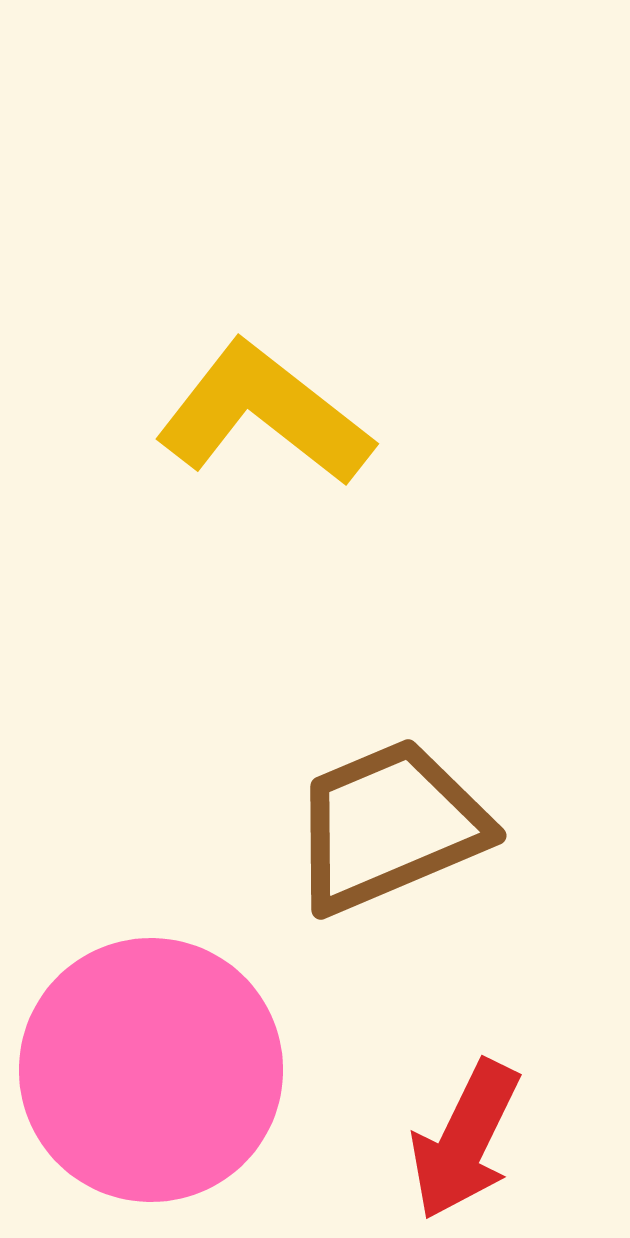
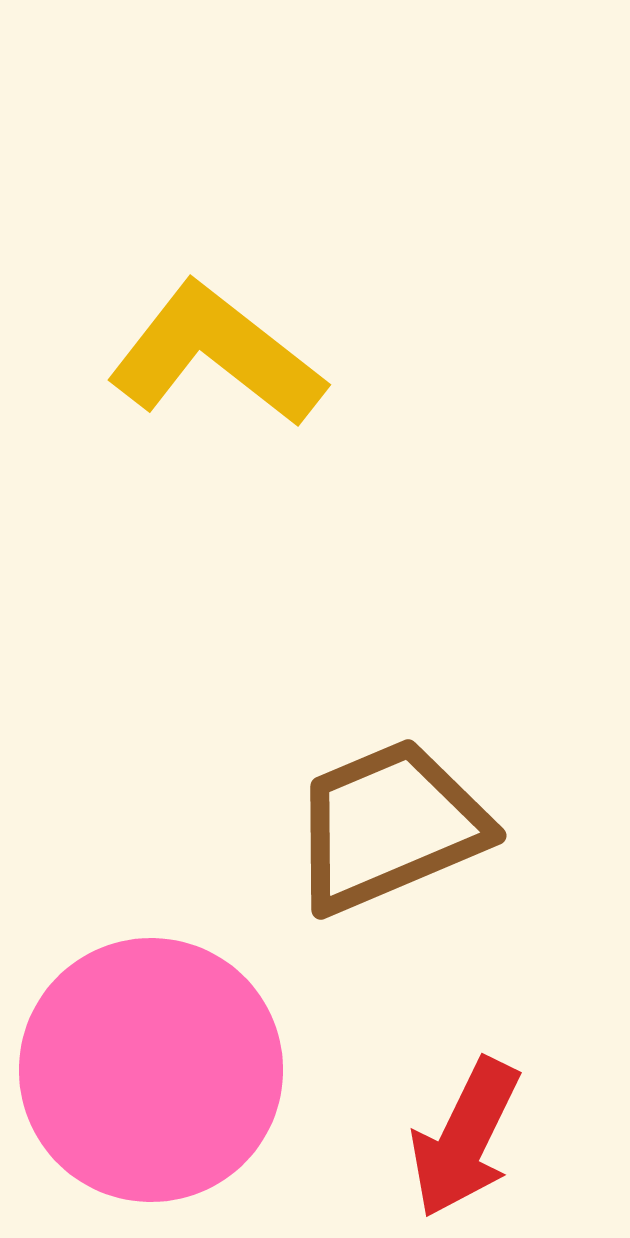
yellow L-shape: moved 48 px left, 59 px up
red arrow: moved 2 px up
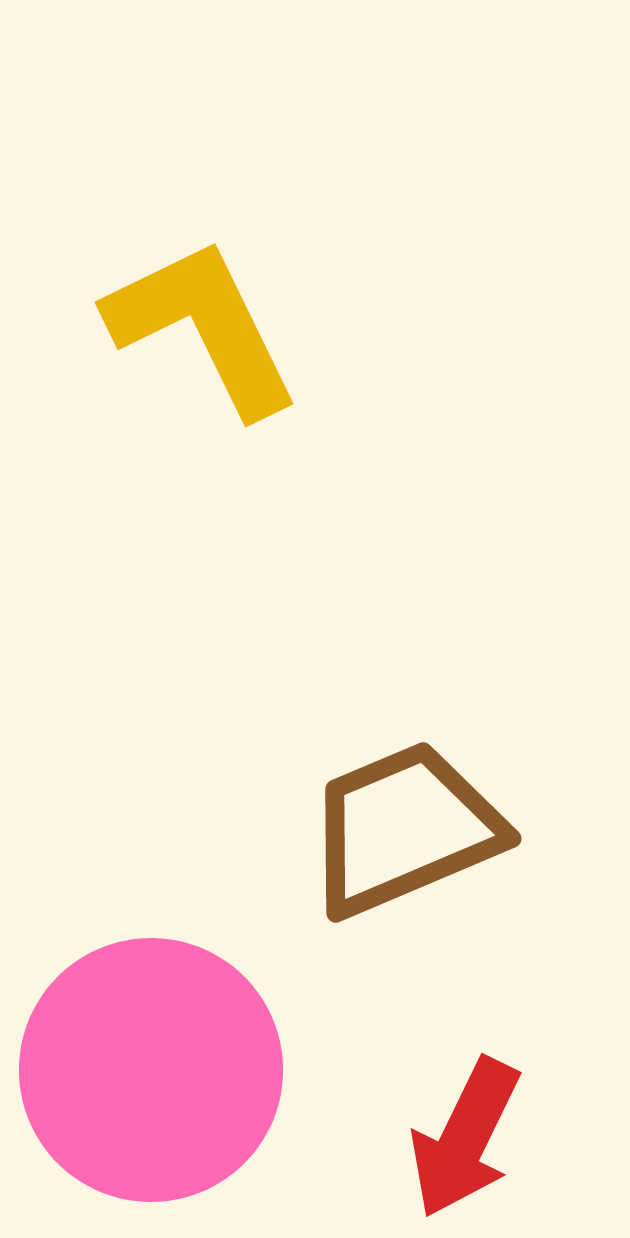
yellow L-shape: moved 13 px left, 28 px up; rotated 26 degrees clockwise
brown trapezoid: moved 15 px right, 3 px down
